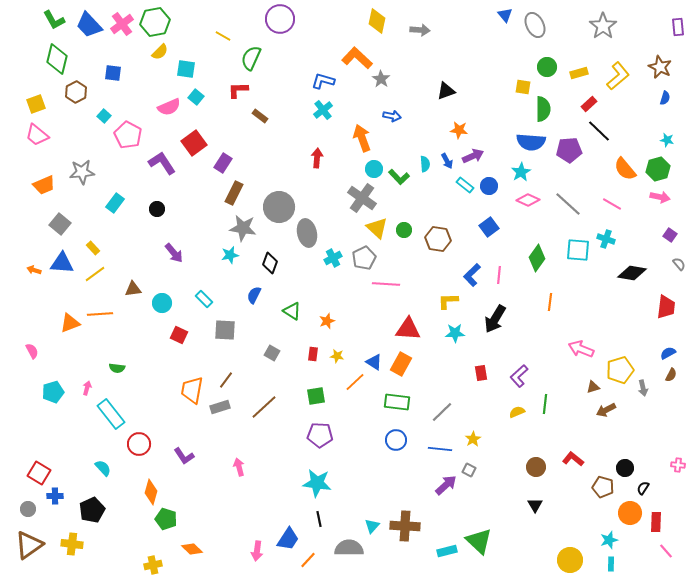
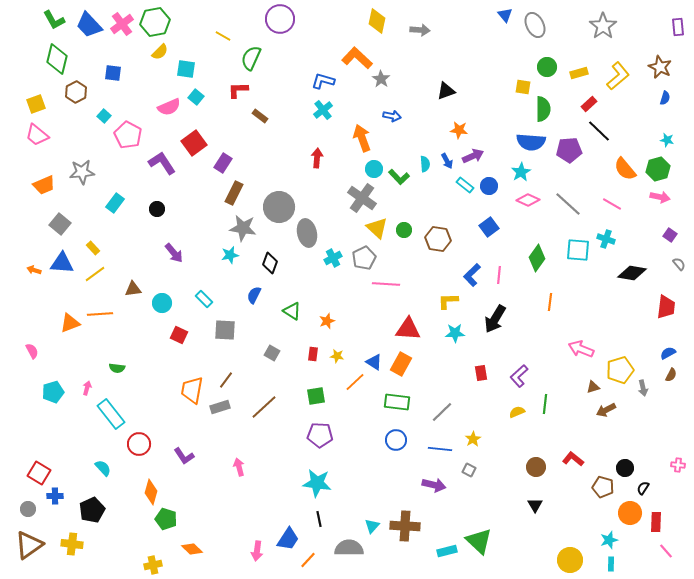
purple arrow at (446, 485): moved 12 px left; rotated 55 degrees clockwise
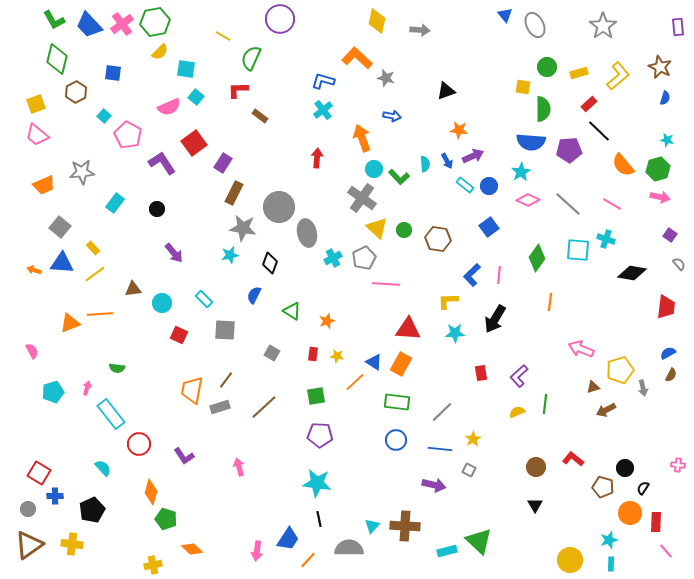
gray star at (381, 79): moved 5 px right, 1 px up; rotated 18 degrees counterclockwise
orange semicircle at (625, 169): moved 2 px left, 4 px up
gray square at (60, 224): moved 3 px down
